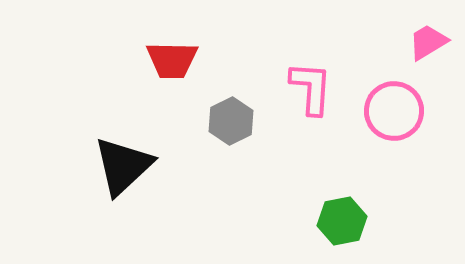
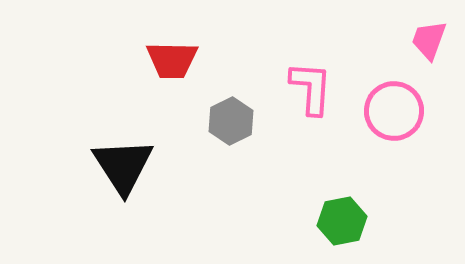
pink trapezoid: moved 1 px right, 2 px up; rotated 39 degrees counterclockwise
black triangle: rotated 20 degrees counterclockwise
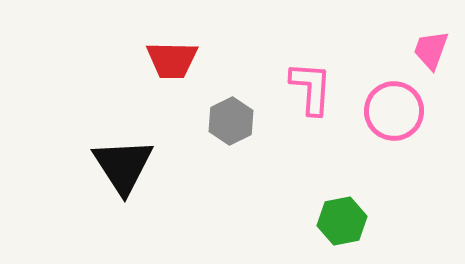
pink trapezoid: moved 2 px right, 10 px down
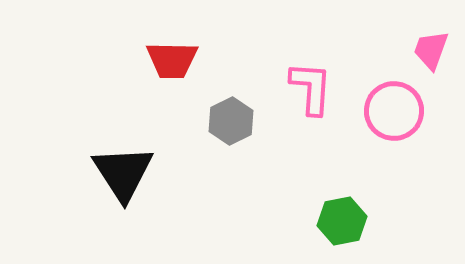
black triangle: moved 7 px down
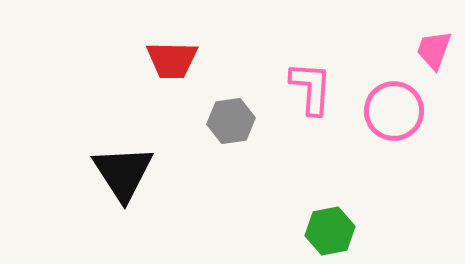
pink trapezoid: moved 3 px right
gray hexagon: rotated 18 degrees clockwise
green hexagon: moved 12 px left, 10 px down
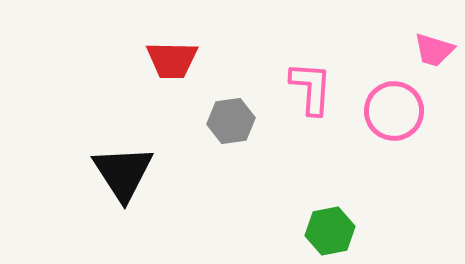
pink trapezoid: rotated 93 degrees counterclockwise
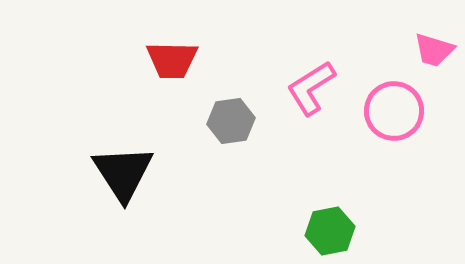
pink L-shape: rotated 126 degrees counterclockwise
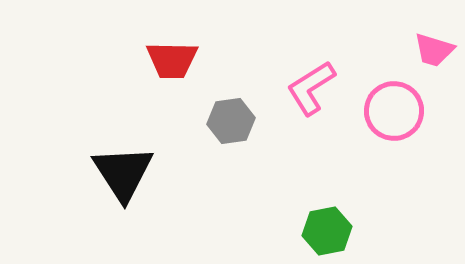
green hexagon: moved 3 px left
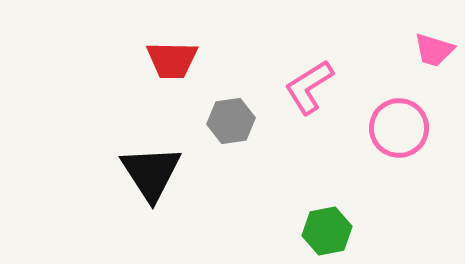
pink L-shape: moved 2 px left, 1 px up
pink circle: moved 5 px right, 17 px down
black triangle: moved 28 px right
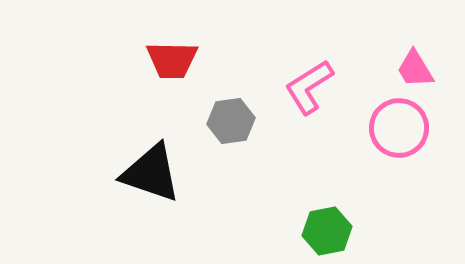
pink trapezoid: moved 19 px left, 19 px down; rotated 42 degrees clockwise
black triangle: rotated 38 degrees counterclockwise
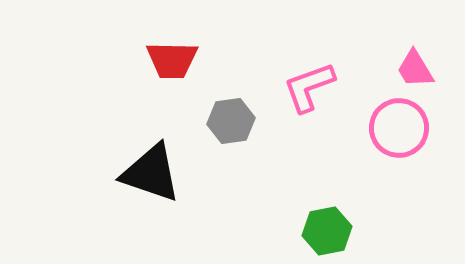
pink L-shape: rotated 12 degrees clockwise
